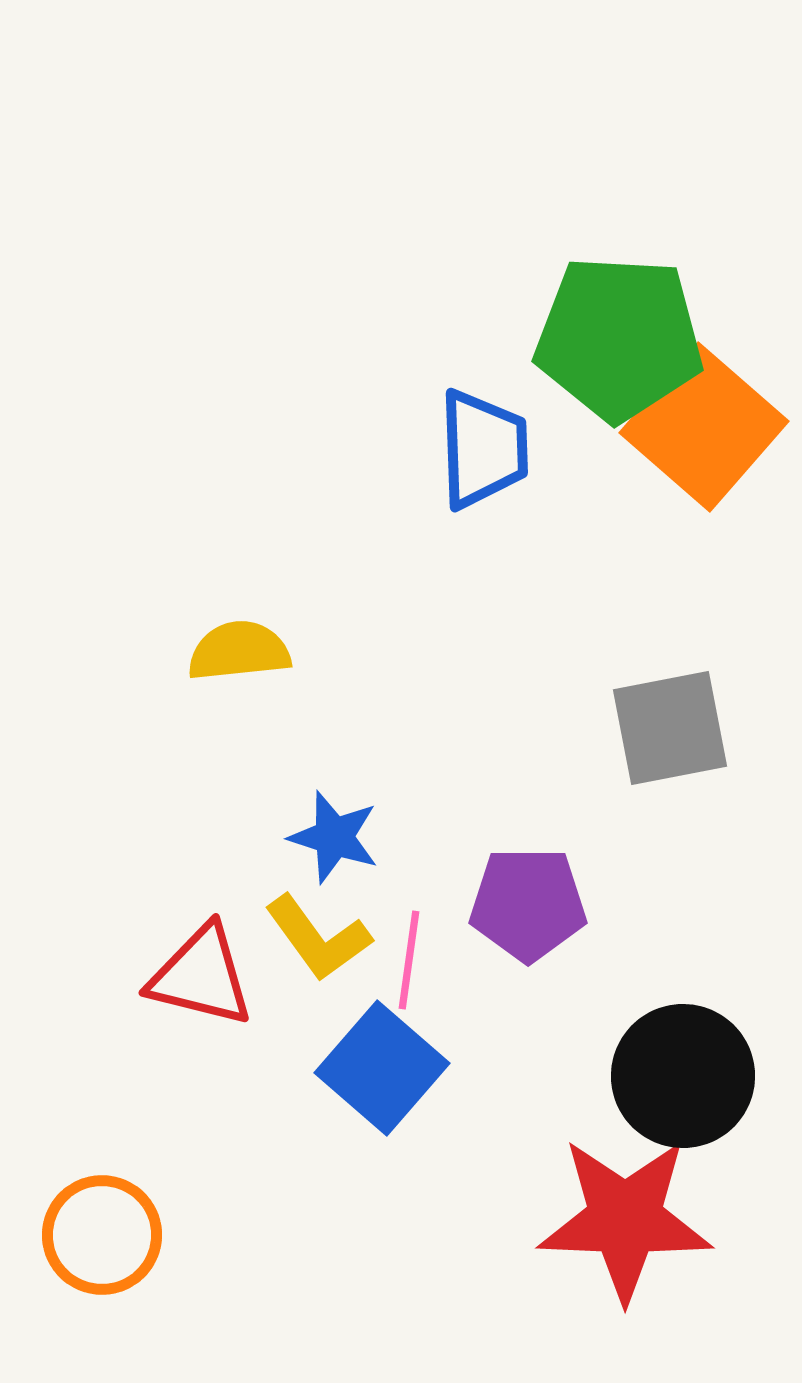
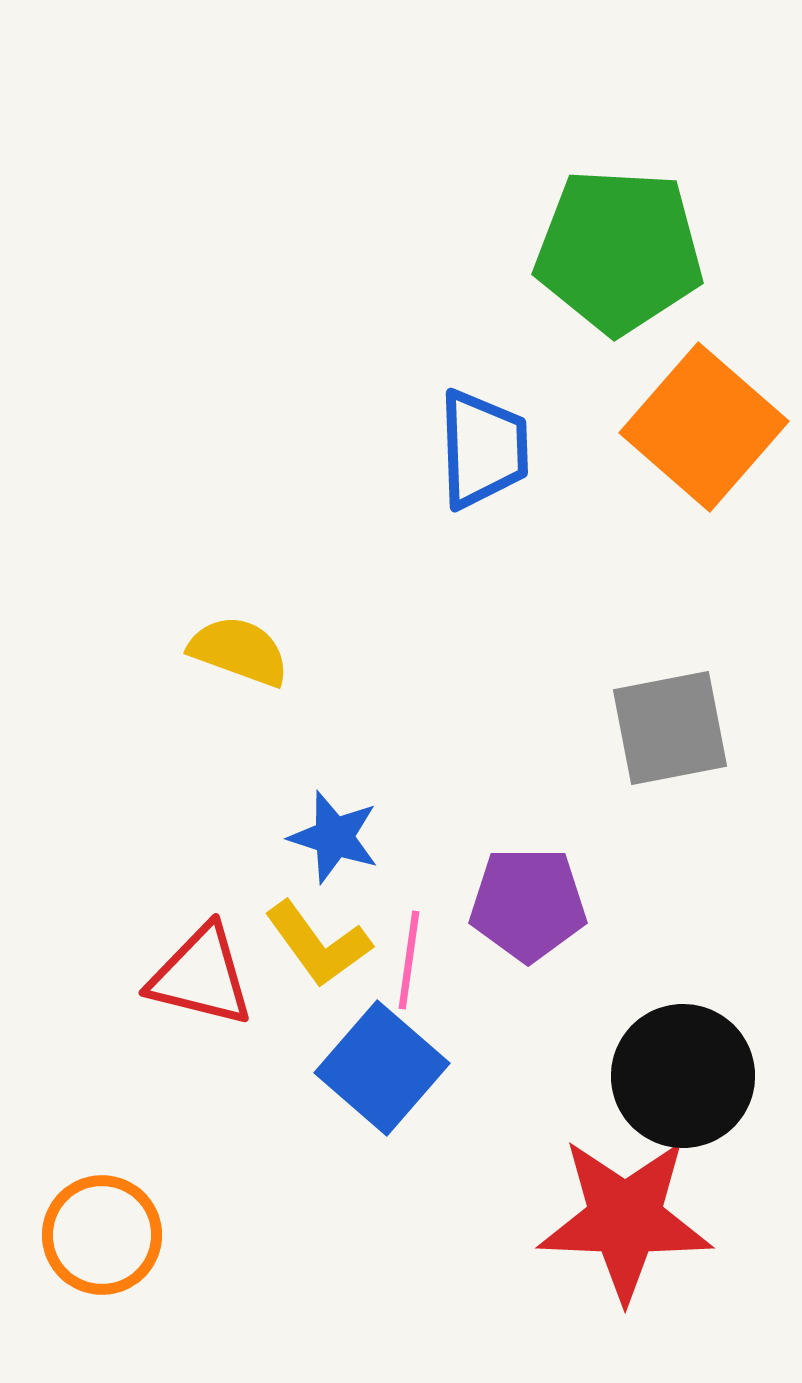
green pentagon: moved 87 px up
yellow semicircle: rotated 26 degrees clockwise
yellow L-shape: moved 6 px down
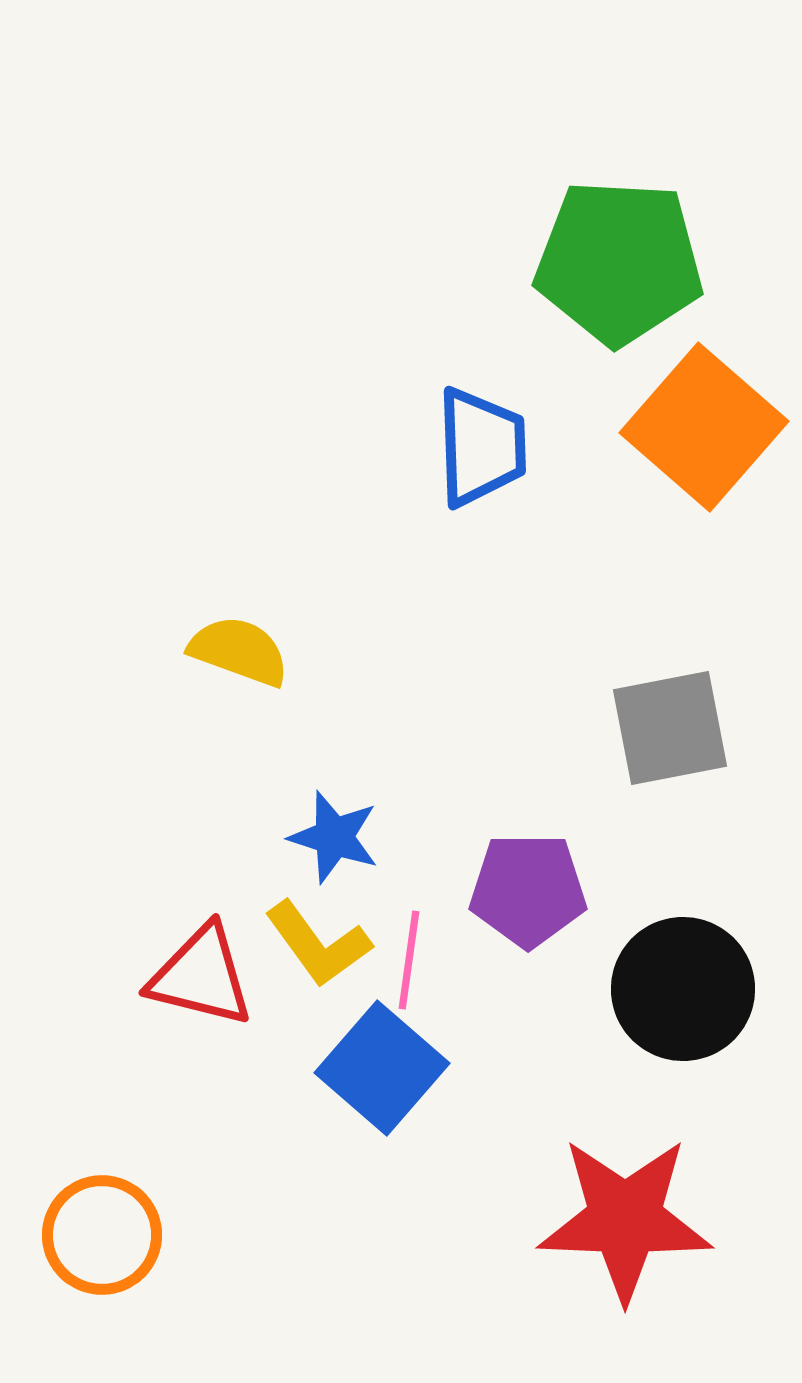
green pentagon: moved 11 px down
blue trapezoid: moved 2 px left, 2 px up
purple pentagon: moved 14 px up
black circle: moved 87 px up
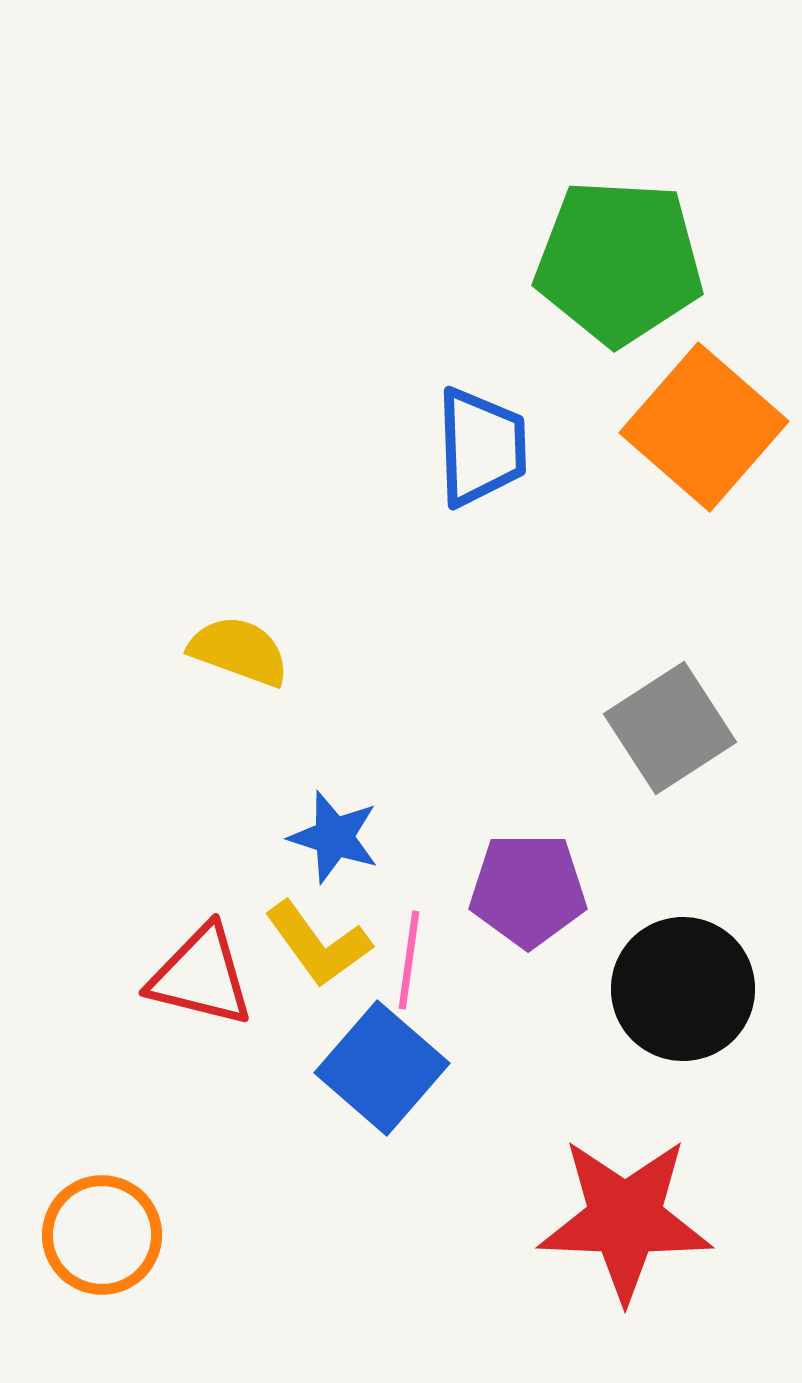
gray square: rotated 22 degrees counterclockwise
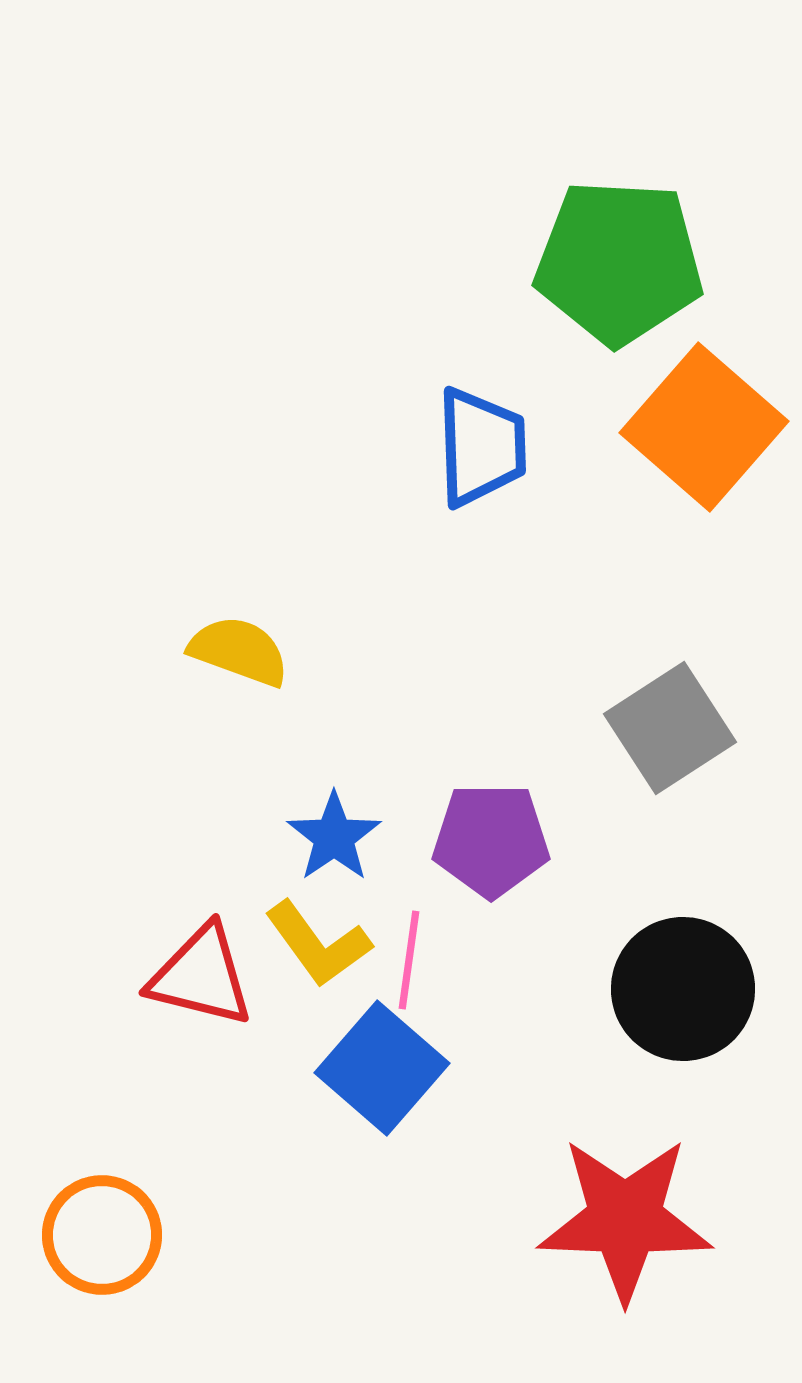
blue star: rotated 20 degrees clockwise
purple pentagon: moved 37 px left, 50 px up
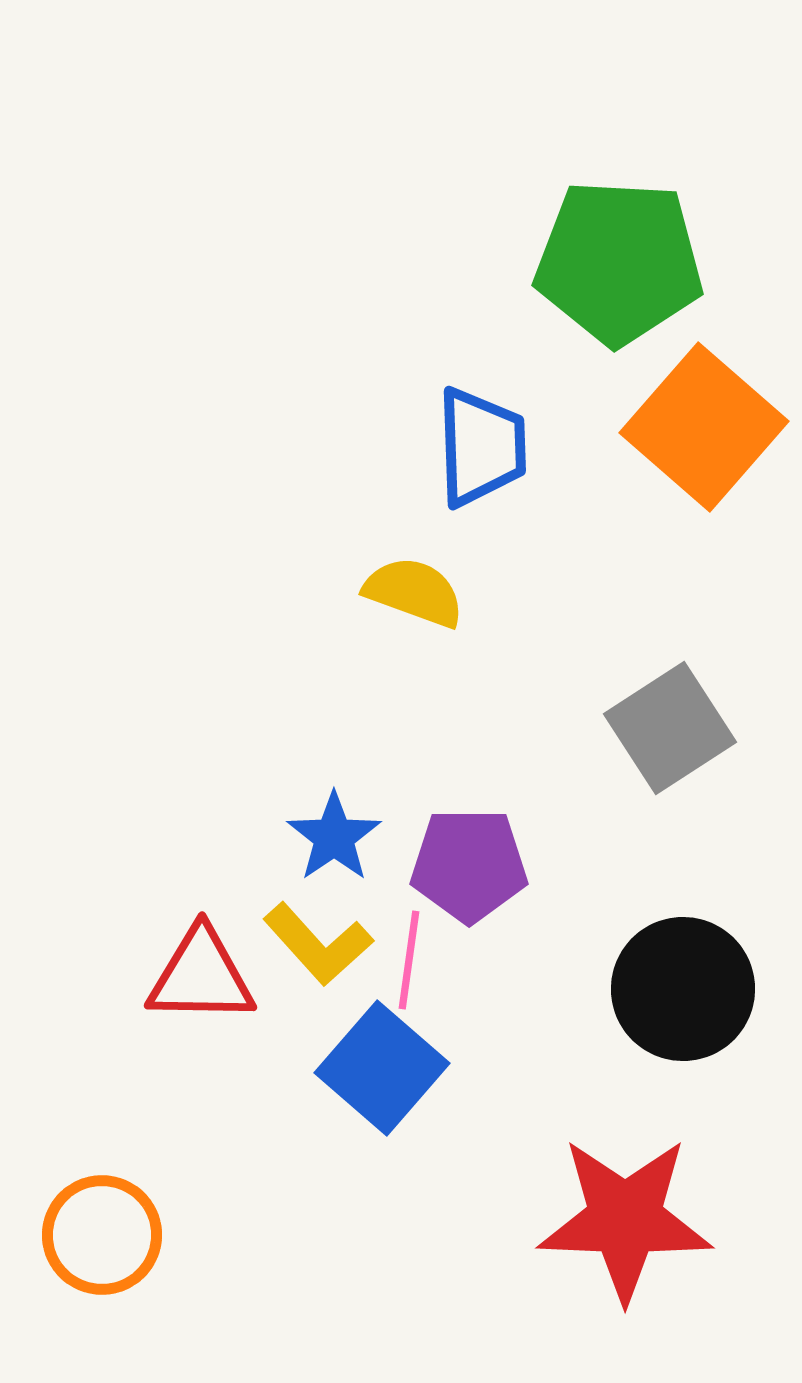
yellow semicircle: moved 175 px right, 59 px up
purple pentagon: moved 22 px left, 25 px down
yellow L-shape: rotated 6 degrees counterclockwise
red triangle: rotated 13 degrees counterclockwise
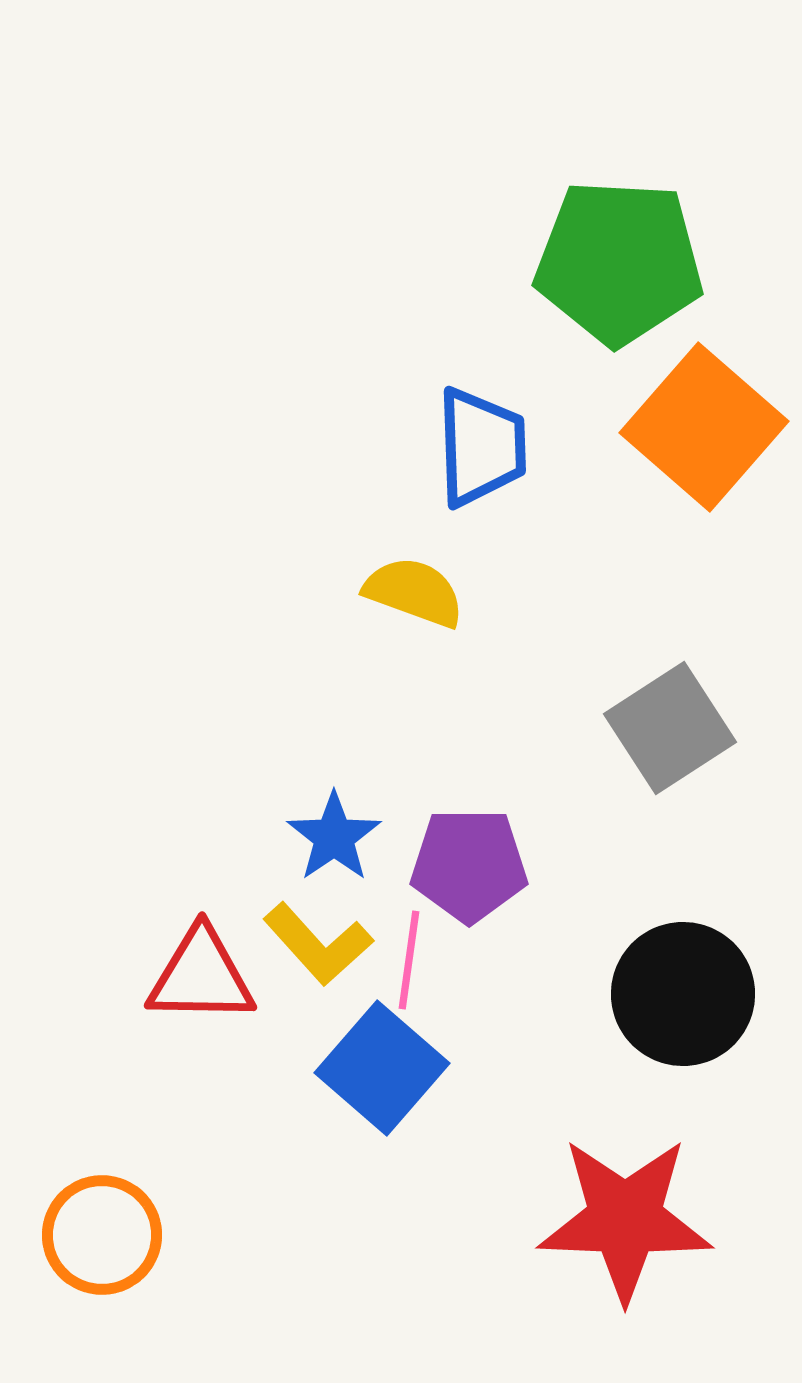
black circle: moved 5 px down
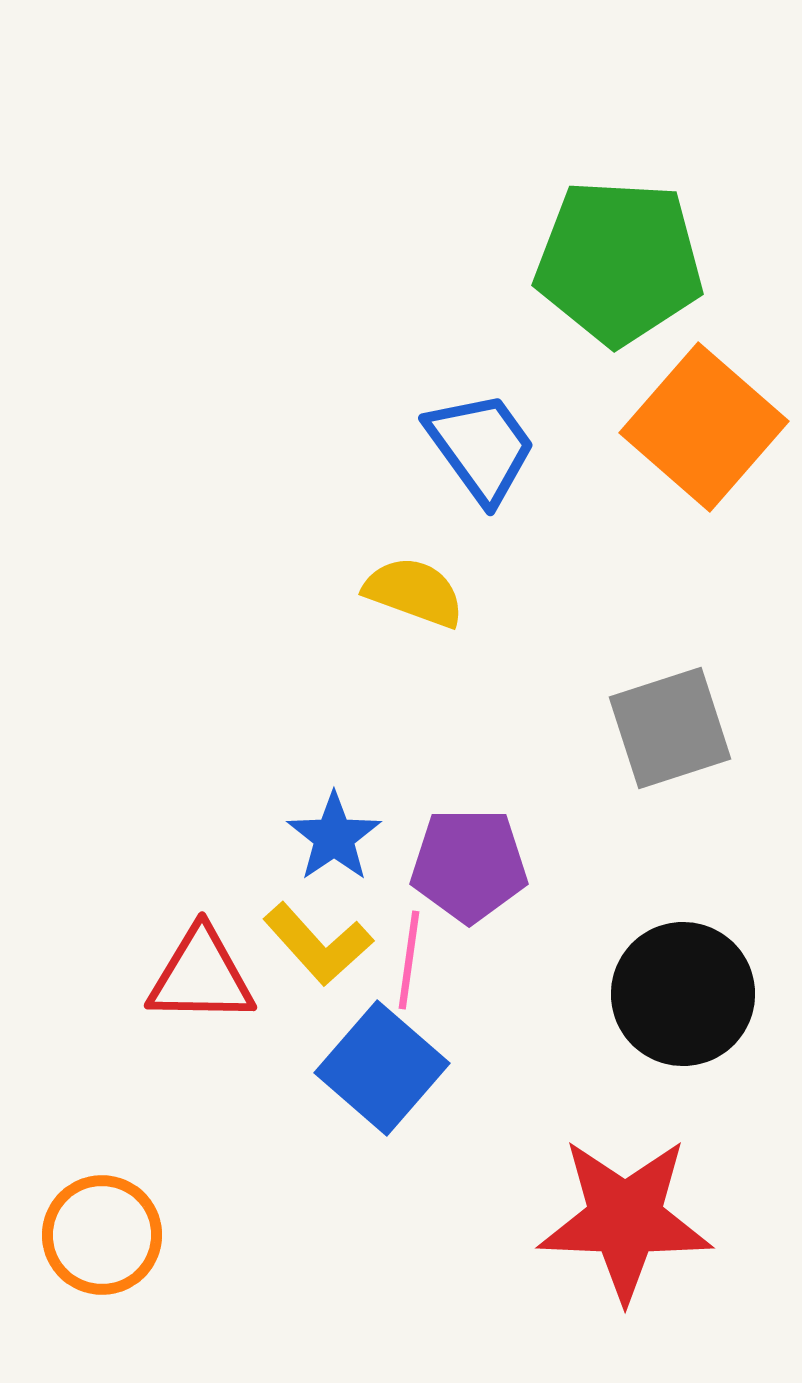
blue trapezoid: rotated 34 degrees counterclockwise
gray square: rotated 15 degrees clockwise
